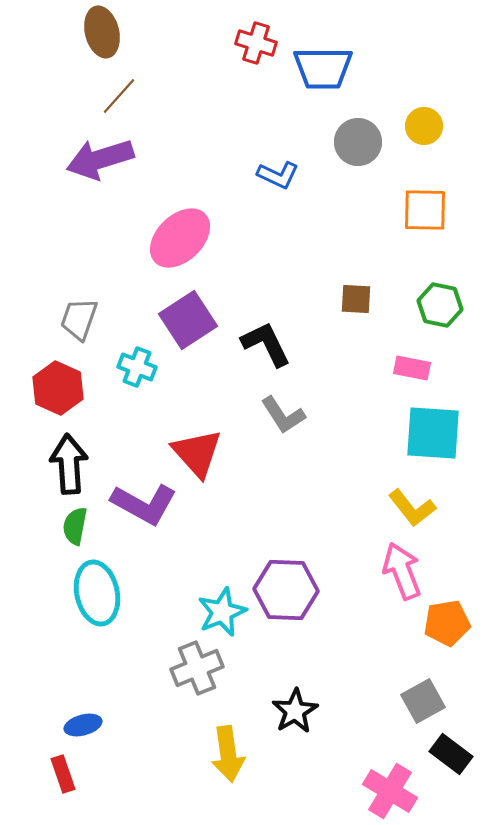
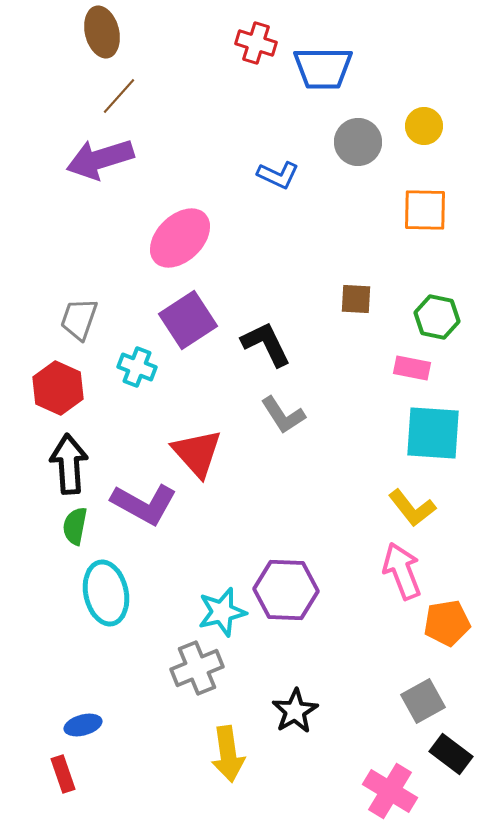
green hexagon: moved 3 px left, 12 px down
cyan ellipse: moved 9 px right
cyan star: rotated 9 degrees clockwise
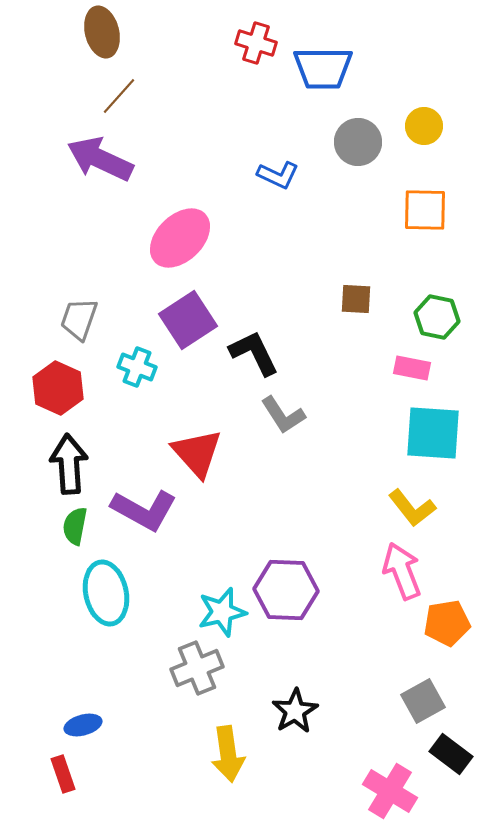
purple arrow: rotated 42 degrees clockwise
black L-shape: moved 12 px left, 9 px down
purple L-shape: moved 6 px down
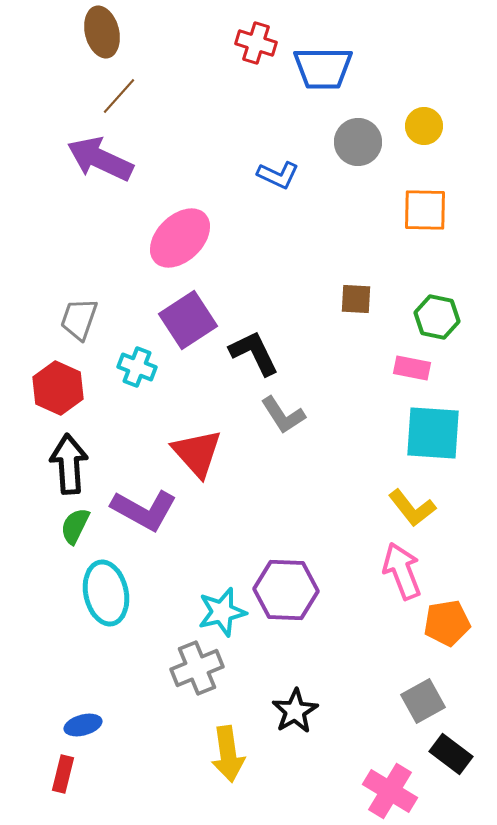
green semicircle: rotated 15 degrees clockwise
red rectangle: rotated 33 degrees clockwise
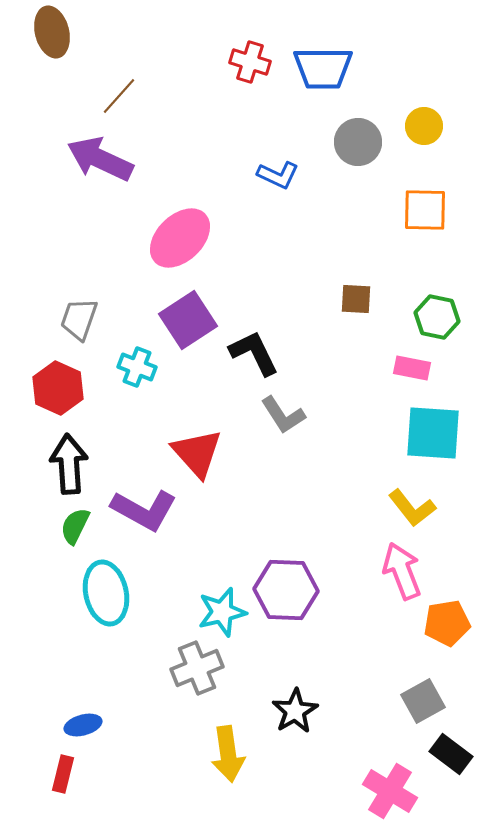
brown ellipse: moved 50 px left
red cross: moved 6 px left, 19 px down
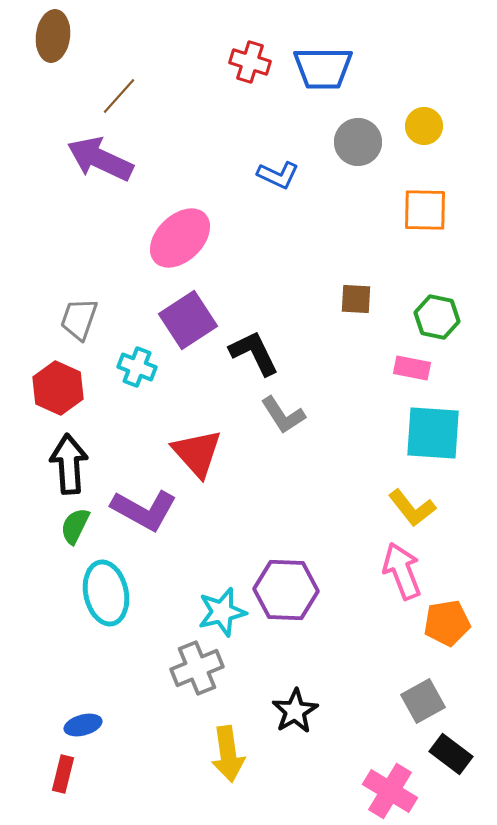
brown ellipse: moved 1 px right, 4 px down; rotated 21 degrees clockwise
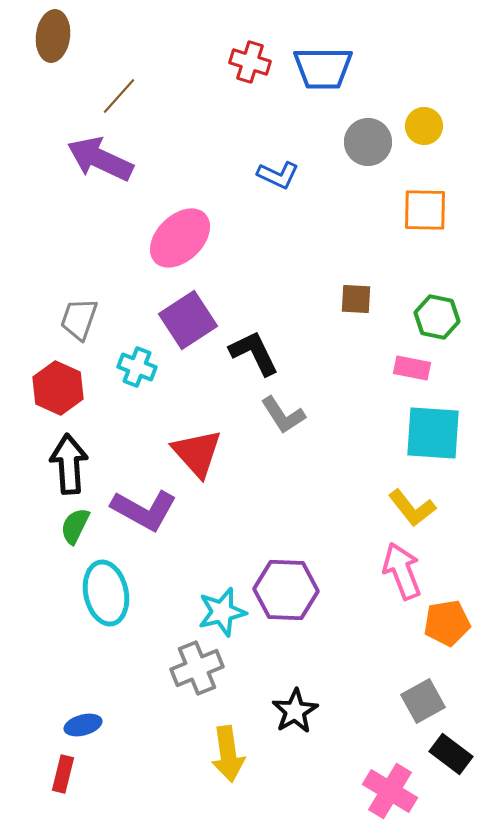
gray circle: moved 10 px right
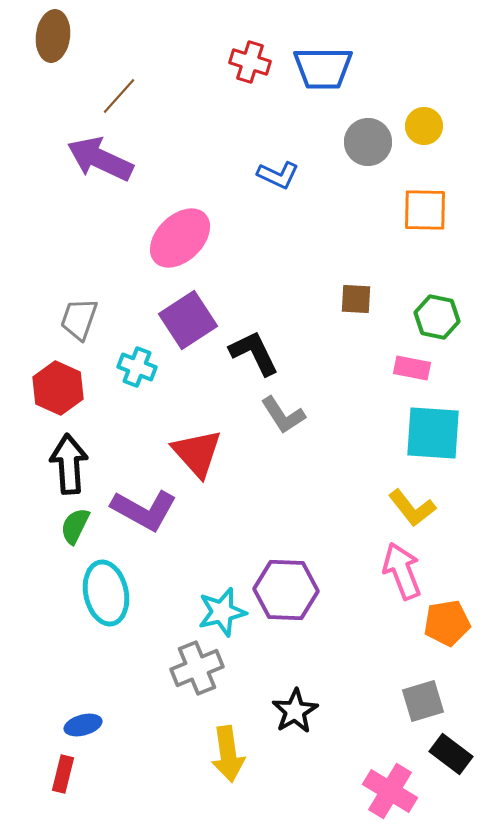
gray square: rotated 12 degrees clockwise
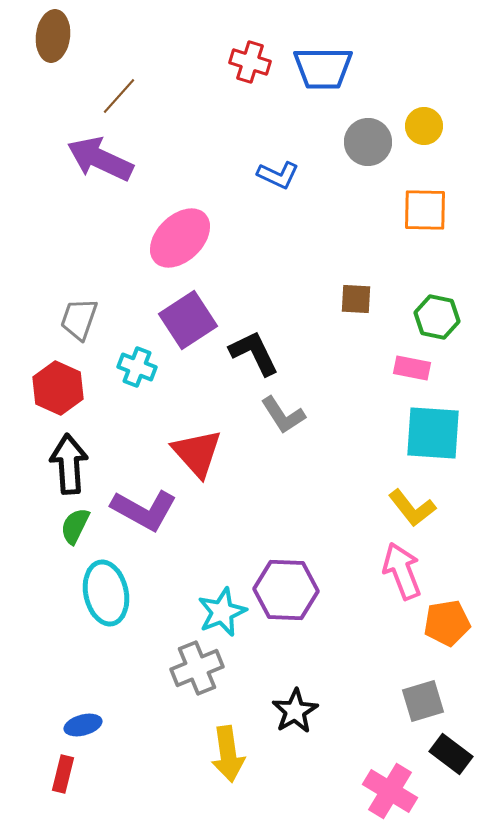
cyan star: rotated 9 degrees counterclockwise
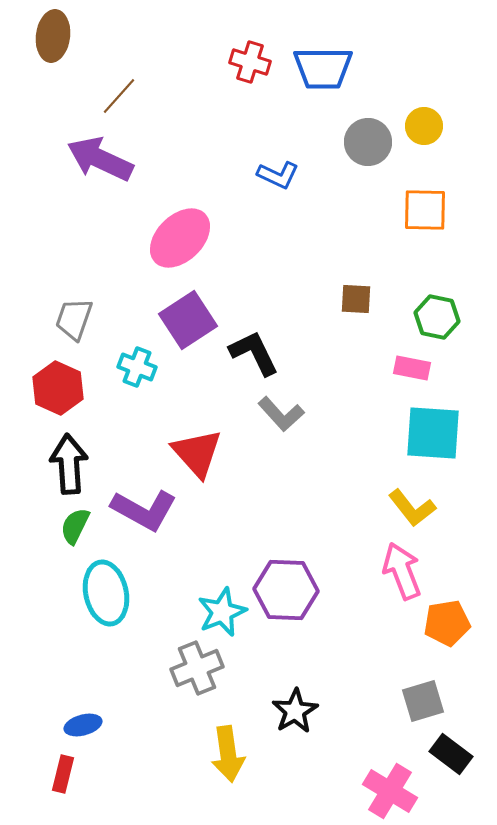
gray trapezoid: moved 5 px left
gray L-shape: moved 2 px left, 1 px up; rotated 9 degrees counterclockwise
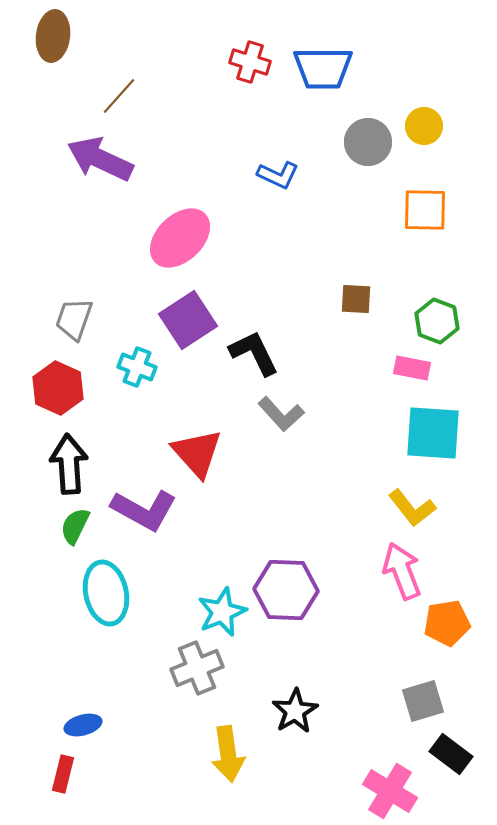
green hexagon: moved 4 px down; rotated 9 degrees clockwise
